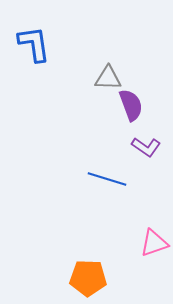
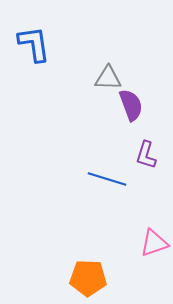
purple L-shape: moved 8 px down; rotated 72 degrees clockwise
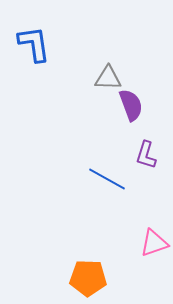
blue line: rotated 12 degrees clockwise
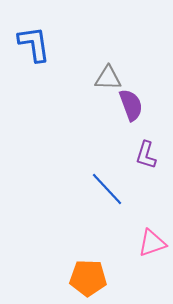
blue line: moved 10 px down; rotated 18 degrees clockwise
pink triangle: moved 2 px left
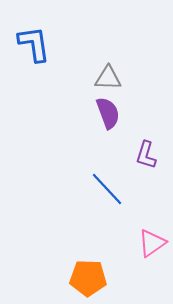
purple semicircle: moved 23 px left, 8 px down
pink triangle: rotated 16 degrees counterclockwise
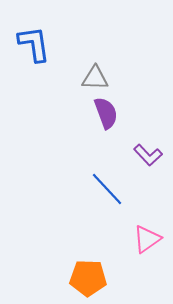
gray triangle: moved 13 px left
purple semicircle: moved 2 px left
purple L-shape: moved 2 px right; rotated 60 degrees counterclockwise
pink triangle: moved 5 px left, 4 px up
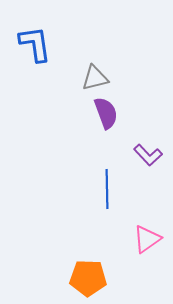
blue L-shape: moved 1 px right
gray triangle: rotated 16 degrees counterclockwise
blue line: rotated 42 degrees clockwise
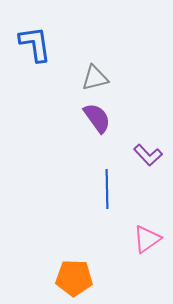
purple semicircle: moved 9 px left, 5 px down; rotated 16 degrees counterclockwise
orange pentagon: moved 14 px left
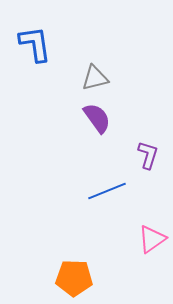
purple L-shape: rotated 120 degrees counterclockwise
blue line: moved 2 px down; rotated 69 degrees clockwise
pink triangle: moved 5 px right
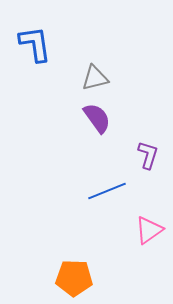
pink triangle: moved 3 px left, 9 px up
